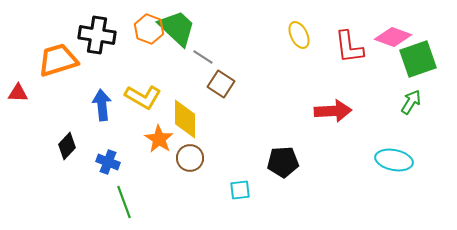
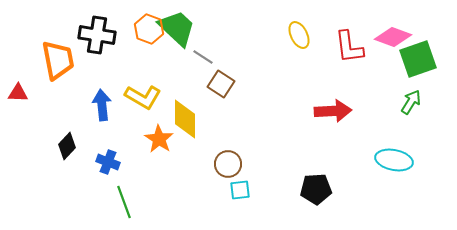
orange trapezoid: rotated 96 degrees clockwise
brown circle: moved 38 px right, 6 px down
black pentagon: moved 33 px right, 27 px down
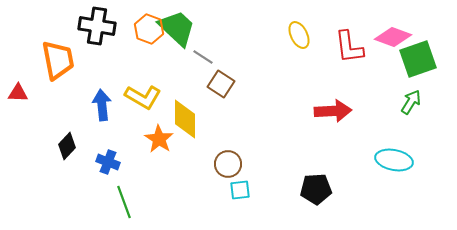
black cross: moved 9 px up
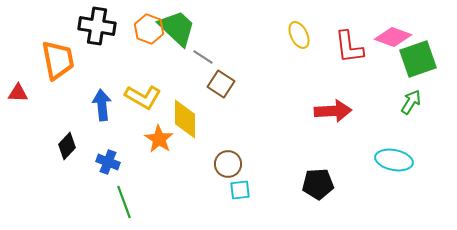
black pentagon: moved 2 px right, 5 px up
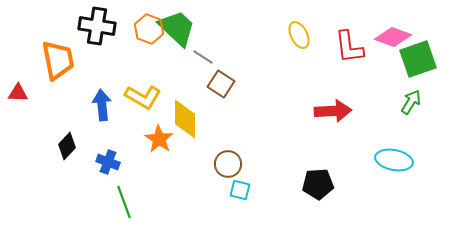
cyan square: rotated 20 degrees clockwise
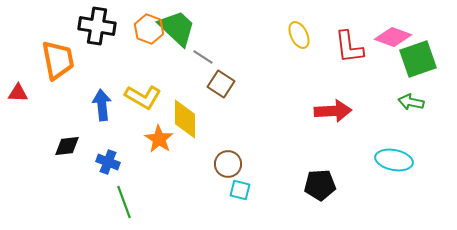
green arrow: rotated 110 degrees counterclockwise
black diamond: rotated 40 degrees clockwise
black pentagon: moved 2 px right, 1 px down
